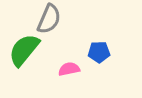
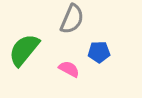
gray semicircle: moved 23 px right
pink semicircle: rotated 40 degrees clockwise
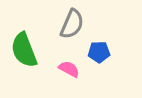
gray semicircle: moved 5 px down
green semicircle: rotated 60 degrees counterclockwise
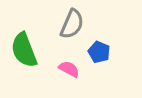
blue pentagon: rotated 25 degrees clockwise
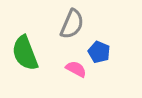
green semicircle: moved 1 px right, 3 px down
pink semicircle: moved 7 px right
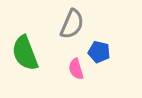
blue pentagon: rotated 10 degrees counterclockwise
pink semicircle: rotated 135 degrees counterclockwise
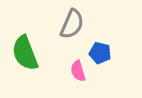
blue pentagon: moved 1 px right, 1 px down
pink semicircle: moved 2 px right, 2 px down
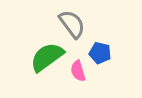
gray semicircle: rotated 60 degrees counterclockwise
green semicircle: moved 22 px right, 4 px down; rotated 75 degrees clockwise
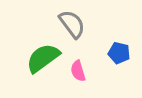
blue pentagon: moved 19 px right
green semicircle: moved 4 px left, 1 px down
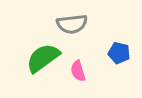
gray semicircle: rotated 120 degrees clockwise
